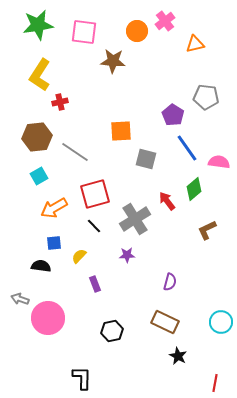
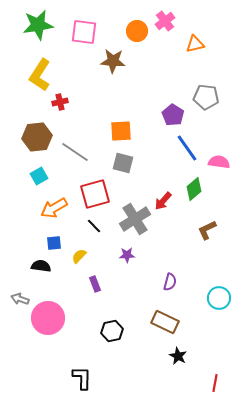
gray square: moved 23 px left, 4 px down
red arrow: moved 4 px left; rotated 102 degrees counterclockwise
cyan circle: moved 2 px left, 24 px up
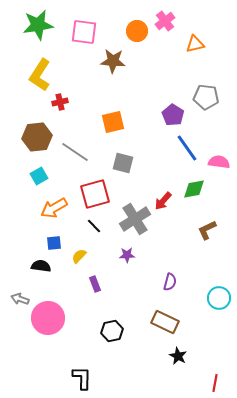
orange square: moved 8 px left, 9 px up; rotated 10 degrees counterclockwise
green diamond: rotated 30 degrees clockwise
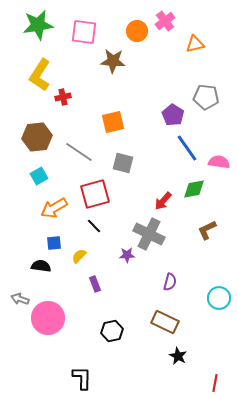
red cross: moved 3 px right, 5 px up
gray line: moved 4 px right
gray cross: moved 14 px right, 15 px down; rotated 32 degrees counterclockwise
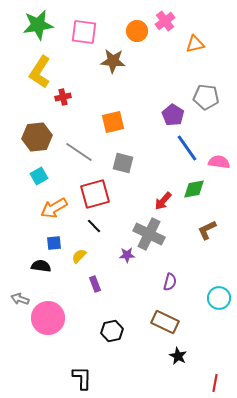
yellow L-shape: moved 3 px up
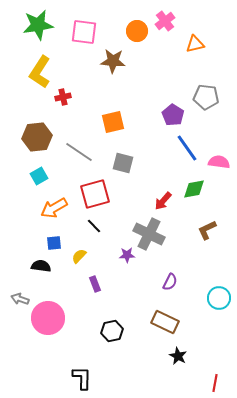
purple semicircle: rotated 12 degrees clockwise
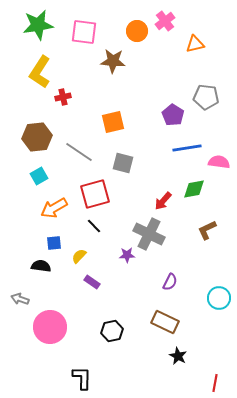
blue line: rotated 64 degrees counterclockwise
purple rectangle: moved 3 px left, 2 px up; rotated 35 degrees counterclockwise
pink circle: moved 2 px right, 9 px down
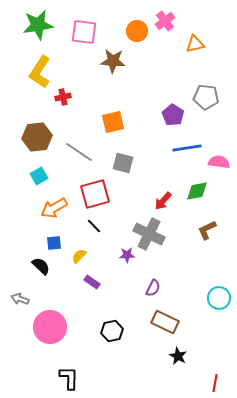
green diamond: moved 3 px right, 2 px down
black semicircle: rotated 36 degrees clockwise
purple semicircle: moved 17 px left, 6 px down
black L-shape: moved 13 px left
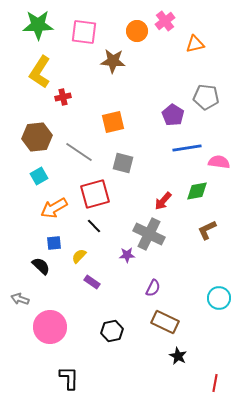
green star: rotated 8 degrees clockwise
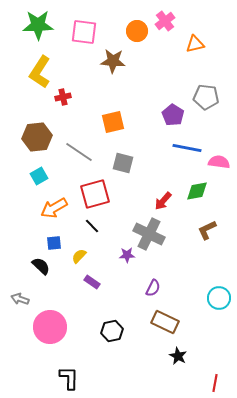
blue line: rotated 20 degrees clockwise
black line: moved 2 px left
